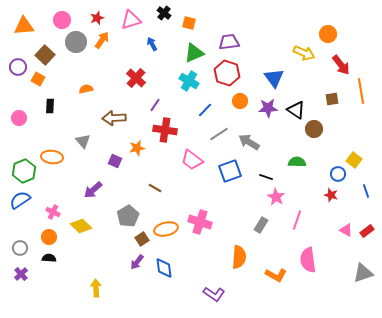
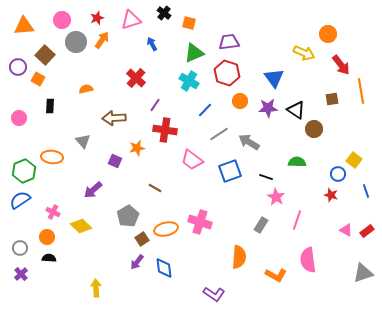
orange circle at (49, 237): moved 2 px left
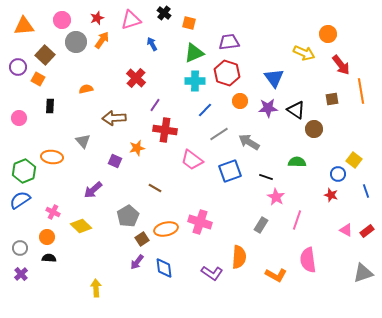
cyan cross at (189, 81): moved 6 px right; rotated 30 degrees counterclockwise
purple L-shape at (214, 294): moved 2 px left, 21 px up
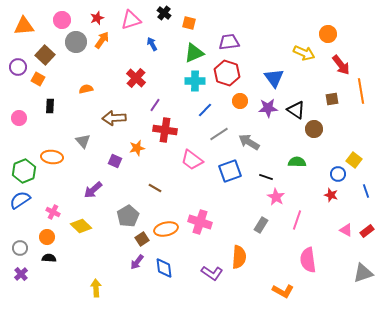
orange L-shape at (276, 275): moved 7 px right, 16 px down
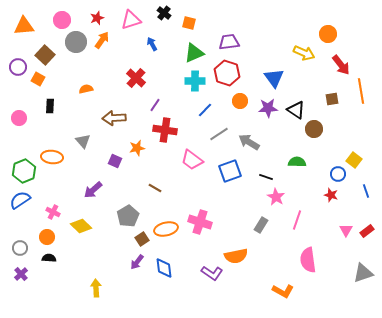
pink triangle at (346, 230): rotated 32 degrees clockwise
orange semicircle at (239, 257): moved 3 px left, 1 px up; rotated 75 degrees clockwise
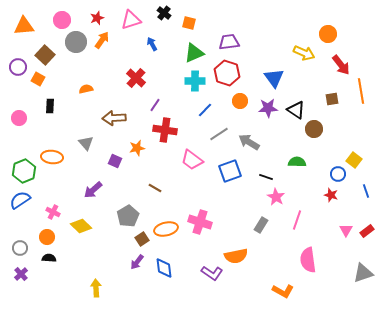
gray triangle at (83, 141): moved 3 px right, 2 px down
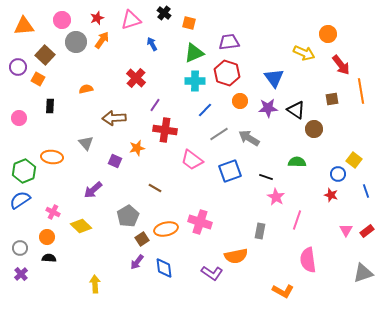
gray arrow at (249, 142): moved 4 px up
gray rectangle at (261, 225): moved 1 px left, 6 px down; rotated 21 degrees counterclockwise
yellow arrow at (96, 288): moved 1 px left, 4 px up
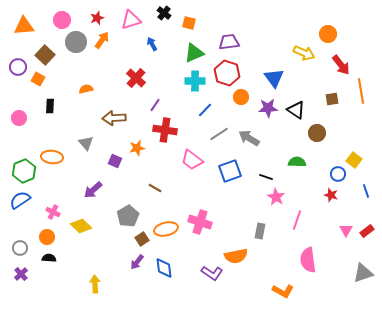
orange circle at (240, 101): moved 1 px right, 4 px up
brown circle at (314, 129): moved 3 px right, 4 px down
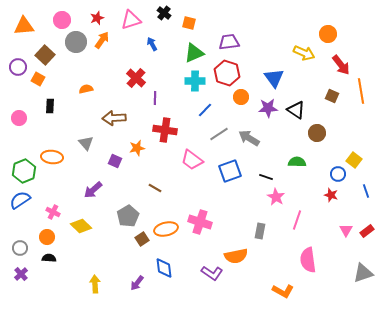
brown square at (332, 99): moved 3 px up; rotated 32 degrees clockwise
purple line at (155, 105): moved 7 px up; rotated 32 degrees counterclockwise
purple arrow at (137, 262): moved 21 px down
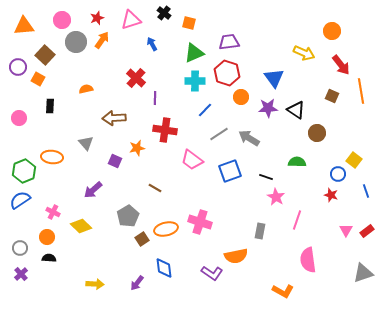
orange circle at (328, 34): moved 4 px right, 3 px up
yellow arrow at (95, 284): rotated 96 degrees clockwise
